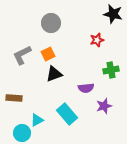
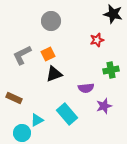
gray circle: moved 2 px up
brown rectangle: rotated 21 degrees clockwise
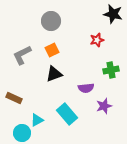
orange square: moved 4 px right, 4 px up
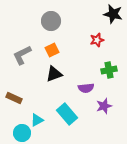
green cross: moved 2 px left
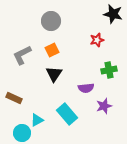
black triangle: rotated 36 degrees counterclockwise
